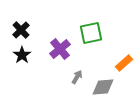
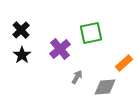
gray diamond: moved 2 px right
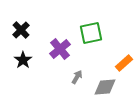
black star: moved 1 px right, 5 px down
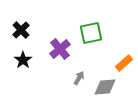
gray arrow: moved 2 px right, 1 px down
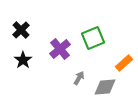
green square: moved 2 px right, 5 px down; rotated 10 degrees counterclockwise
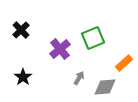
black star: moved 17 px down
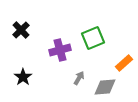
purple cross: moved 1 px down; rotated 25 degrees clockwise
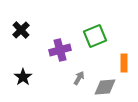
green square: moved 2 px right, 2 px up
orange rectangle: rotated 48 degrees counterclockwise
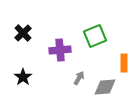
black cross: moved 2 px right, 3 px down
purple cross: rotated 10 degrees clockwise
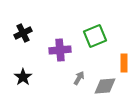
black cross: rotated 18 degrees clockwise
gray diamond: moved 1 px up
